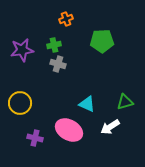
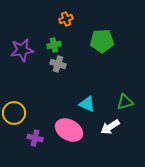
yellow circle: moved 6 px left, 10 px down
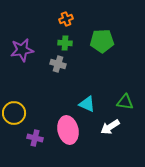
green cross: moved 11 px right, 2 px up; rotated 16 degrees clockwise
green triangle: rotated 24 degrees clockwise
pink ellipse: moved 1 px left; rotated 48 degrees clockwise
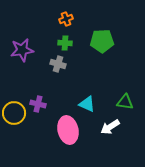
purple cross: moved 3 px right, 34 px up
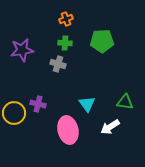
cyan triangle: rotated 30 degrees clockwise
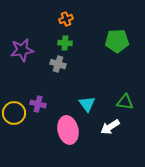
green pentagon: moved 15 px right
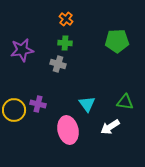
orange cross: rotated 32 degrees counterclockwise
yellow circle: moved 3 px up
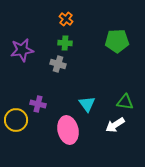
yellow circle: moved 2 px right, 10 px down
white arrow: moved 5 px right, 2 px up
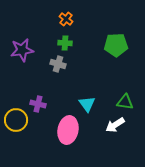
green pentagon: moved 1 px left, 4 px down
pink ellipse: rotated 24 degrees clockwise
